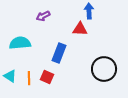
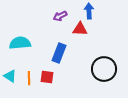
purple arrow: moved 17 px right
red square: rotated 16 degrees counterclockwise
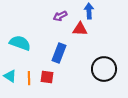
cyan semicircle: rotated 25 degrees clockwise
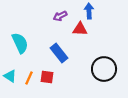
cyan semicircle: rotated 45 degrees clockwise
blue rectangle: rotated 60 degrees counterclockwise
orange line: rotated 24 degrees clockwise
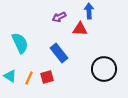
purple arrow: moved 1 px left, 1 px down
red square: rotated 24 degrees counterclockwise
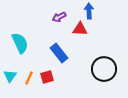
cyan triangle: rotated 32 degrees clockwise
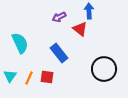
red triangle: rotated 35 degrees clockwise
red square: rotated 24 degrees clockwise
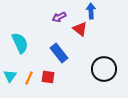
blue arrow: moved 2 px right
red square: moved 1 px right
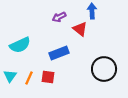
blue arrow: moved 1 px right
cyan semicircle: moved 2 px down; rotated 90 degrees clockwise
blue rectangle: rotated 72 degrees counterclockwise
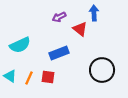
blue arrow: moved 2 px right, 2 px down
black circle: moved 2 px left, 1 px down
cyan triangle: rotated 32 degrees counterclockwise
